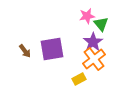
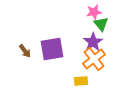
pink star: moved 7 px right, 4 px up
yellow rectangle: moved 2 px right, 2 px down; rotated 24 degrees clockwise
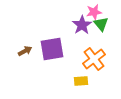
purple star: moved 11 px left, 17 px up
brown arrow: rotated 80 degrees counterclockwise
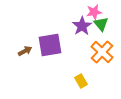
purple star: moved 1 px down
purple square: moved 2 px left, 4 px up
orange cross: moved 8 px right, 7 px up; rotated 10 degrees counterclockwise
yellow rectangle: rotated 64 degrees clockwise
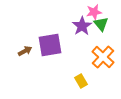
orange cross: moved 1 px right, 5 px down
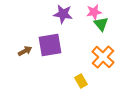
purple star: moved 19 px left, 12 px up; rotated 30 degrees counterclockwise
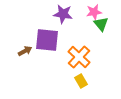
purple square: moved 3 px left, 5 px up; rotated 15 degrees clockwise
orange cross: moved 24 px left
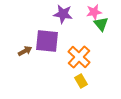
purple square: moved 1 px down
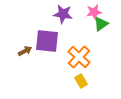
green triangle: rotated 35 degrees clockwise
